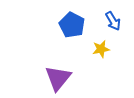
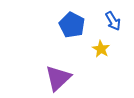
yellow star: rotated 30 degrees counterclockwise
purple triangle: rotated 8 degrees clockwise
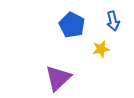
blue arrow: rotated 18 degrees clockwise
yellow star: rotated 30 degrees clockwise
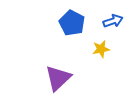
blue arrow: rotated 96 degrees counterclockwise
blue pentagon: moved 2 px up
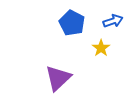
yellow star: moved 1 px up; rotated 24 degrees counterclockwise
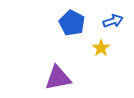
purple triangle: rotated 32 degrees clockwise
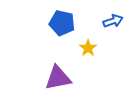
blue pentagon: moved 10 px left; rotated 15 degrees counterclockwise
yellow star: moved 13 px left
